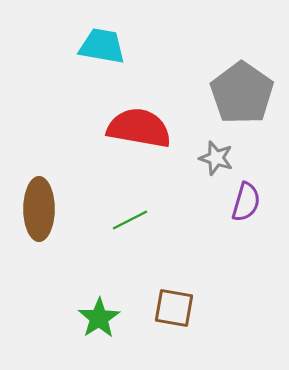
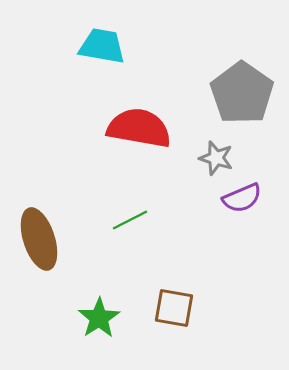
purple semicircle: moved 4 px left, 4 px up; rotated 51 degrees clockwise
brown ellipse: moved 30 px down; rotated 18 degrees counterclockwise
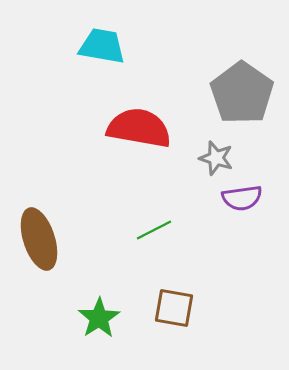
purple semicircle: rotated 15 degrees clockwise
green line: moved 24 px right, 10 px down
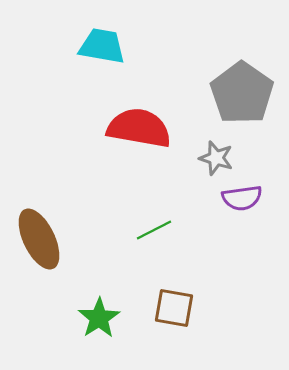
brown ellipse: rotated 8 degrees counterclockwise
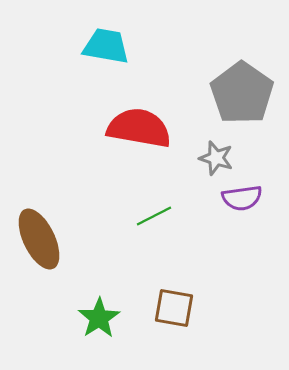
cyan trapezoid: moved 4 px right
green line: moved 14 px up
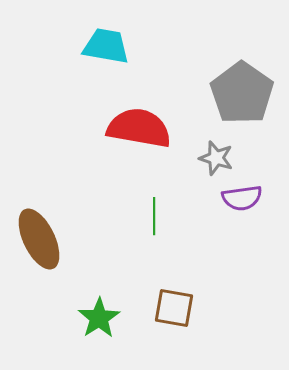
green line: rotated 63 degrees counterclockwise
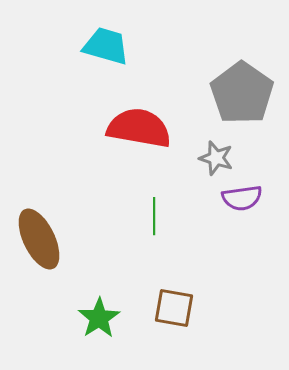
cyan trapezoid: rotated 6 degrees clockwise
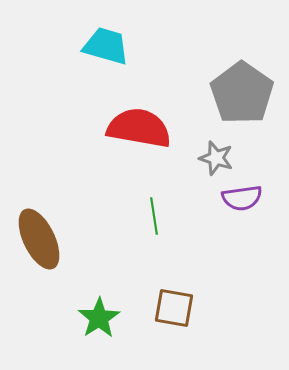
green line: rotated 9 degrees counterclockwise
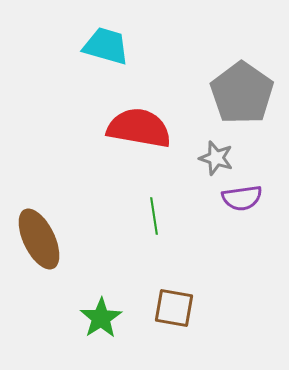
green star: moved 2 px right
